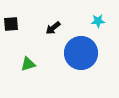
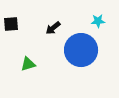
blue circle: moved 3 px up
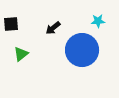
blue circle: moved 1 px right
green triangle: moved 7 px left, 10 px up; rotated 21 degrees counterclockwise
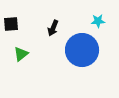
black arrow: rotated 28 degrees counterclockwise
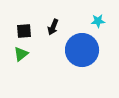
black square: moved 13 px right, 7 px down
black arrow: moved 1 px up
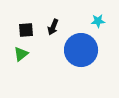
black square: moved 2 px right, 1 px up
blue circle: moved 1 px left
